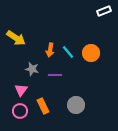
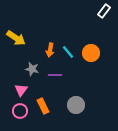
white rectangle: rotated 32 degrees counterclockwise
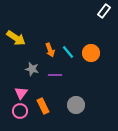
orange arrow: rotated 32 degrees counterclockwise
pink triangle: moved 3 px down
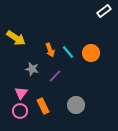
white rectangle: rotated 16 degrees clockwise
purple line: moved 1 px down; rotated 48 degrees counterclockwise
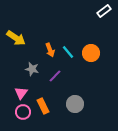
gray circle: moved 1 px left, 1 px up
pink circle: moved 3 px right, 1 px down
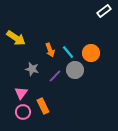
gray circle: moved 34 px up
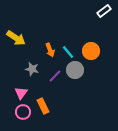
orange circle: moved 2 px up
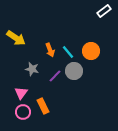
gray circle: moved 1 px left, 1 px down
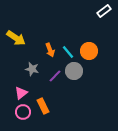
orange circle: moved 2 px left
pink triangle: rotated 16 degrees clockwise
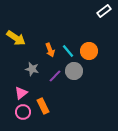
cyan line: moved 1 px up
